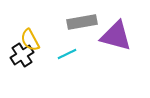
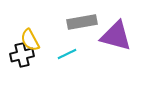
black cross: rotated 20 degrees clockwise
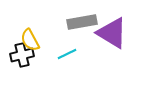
purple triangle: moved 4 px left, 3 px up; rotated 16 degrees clockwise
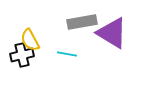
cyan line: rotated 36 degrees clockwise
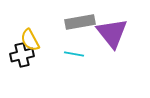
gray rectangle: moved 2 px left
purple triangle: rotated 20 degrees clockwise
cyan line: moved 7 px right
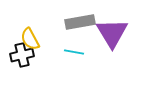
purple triangle: rotated 8 degrees clockwise
yellow semicircle: moved 1 px up
cyan line: moved 2 px up
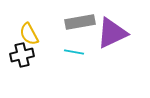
purple triangle: rotated 36 degrees clockwise
yellow semicircle: moved 1 px left, 5 px up
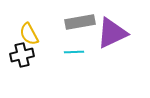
cyan line: rotated 12 degrees counterclockwise
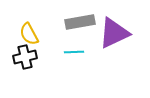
purple triangle: moved 2 px right
black cross: moved 3 px right, 2 px down
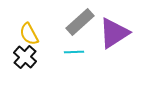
gray rectangle: rotated 32 degrees counterclockwise
purple triangle: rotated 8 degrees counterclockwise
black cross: rotated 35 degrees counterclockwise
